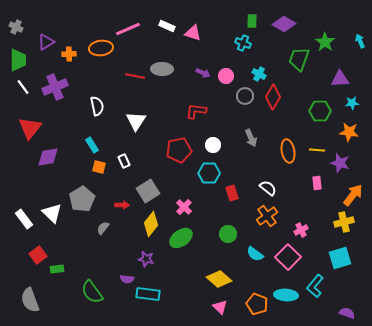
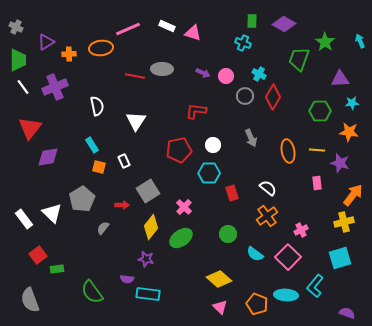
yellow diamond at (151, 224): moved 3 px down
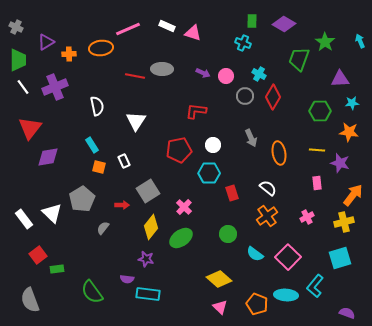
orange ellipse at (288, 151): moved 9 px left, 2 px down
pink cross at (301, 230): moved 6 px right, 13 px up
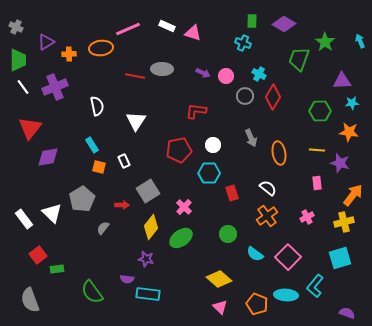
purple triangle at (340, 79): moved 2 px right, 2 px down
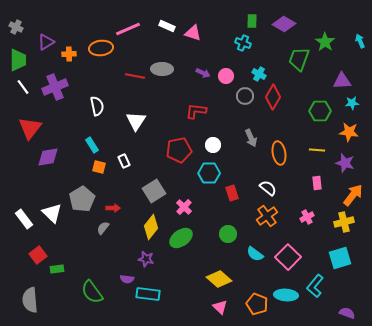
purple star at (340, 163): moved 5 px right
gray square at (148, 191): moved 6 px right
red arrow at (122, 205): moved 9 px left, 3 px down
gray semicircle at (30, 300): rotated 15 degrees clockwise
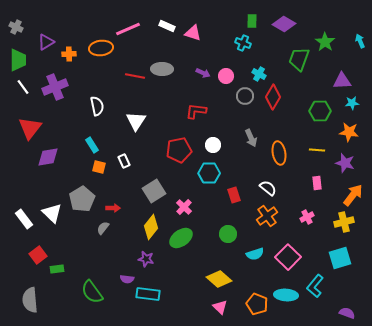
red rectangle at (232, 193): moved 2 px right, 2 px down
cyan semicircle at (255, 254): rotated 54 degrees counterclockwise
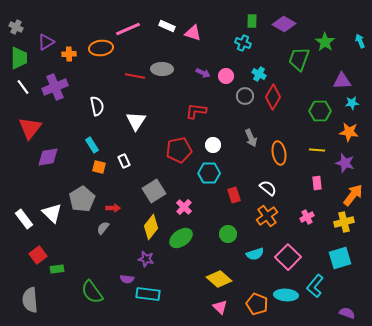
green trapezoid at (18, 60): moved 1 px right, 2 px up
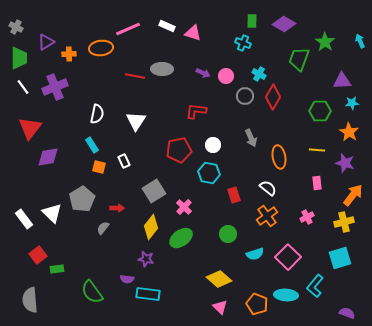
white semicircle at (97, 106): moved 8 px down; rotated 24 degrees clockwise
orange star at (349, 132): rotated 24 degrees clockwise
orange ellipse at (279, 153): moved 4 px down
cyan hexagon at (209, 173): rotated 10 degrees clockwise
red arrow at (113, 208): moved 4 px right
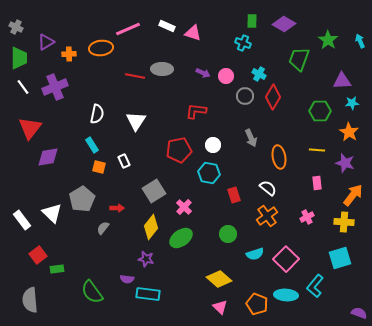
green star at (325, 42): moved 3 px right, 2 px up
white rectangle at (24, 219): moved 2 px left, 1 px down
yellow cross at (344, 222): rotated 18 degrees clockwise
pink square at (288, 257): moved 2 px left, 2 px down
purple semicircle at (347, 313): moved 12 px right
